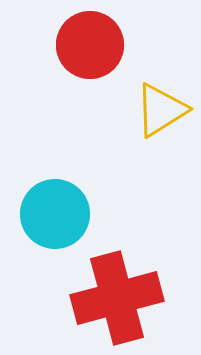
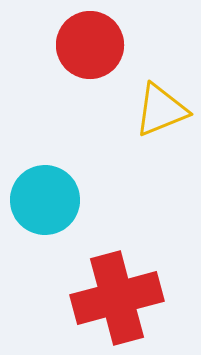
yellow triangle: rotated 10 degrees clockwise
cyan circle: moved 10 px left, 14 px up
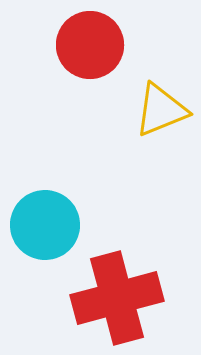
cyan circle: moved 25 px down
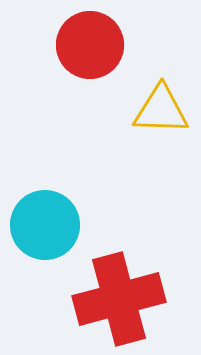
yellow triangle: rotated 24 degrees clockwise
red cross: moved 2 px right, 1 px down
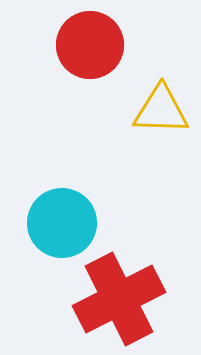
cyan circle: moved 17 px right, 2 px up
red cross: rotated 12 degrees counterclockwise
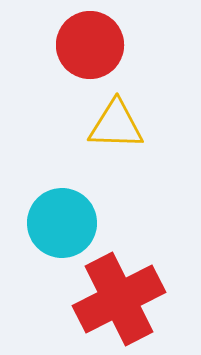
yellow triangle: moved 45 px left, 15 px down
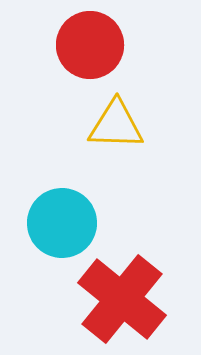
red cross: moved 3 px right; rotated 24 degrees counterclockwise
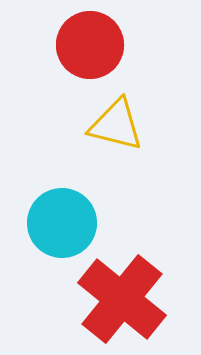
yellow triangle: rotated 12 degrees clockwise
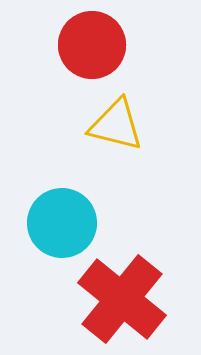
red circle: moved 2 px right
